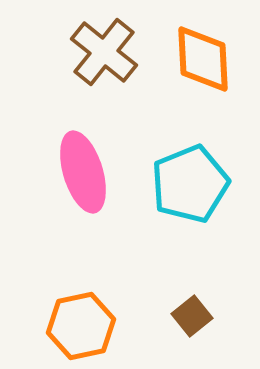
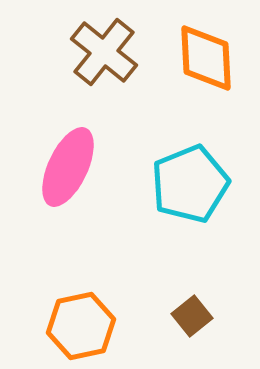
orange diamond: moved 3 px right, 1 px up
pink ellipse: moved 15 px left, 5 px up; rotated 42 degrees clockwise
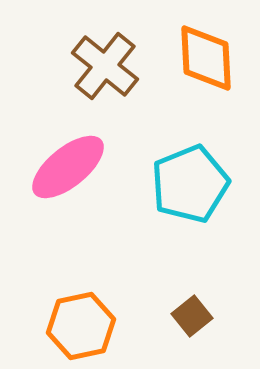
brown cross: moved 1 px right, 14 px down
pink ellipse: rotated 26 degrees clockwise
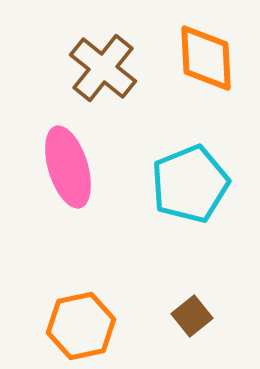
brown cross: moved 2 px left, 2 px down
pink ellipse: rotated 68 degrees counterclockwise
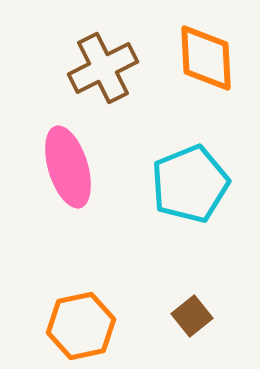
brown cross: rotated 24 degrees clockwise
